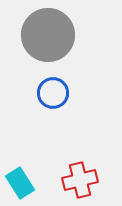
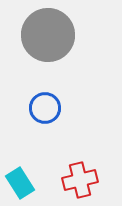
blue circle: moved 8 px left, 15 px down
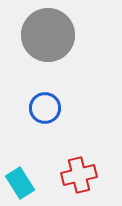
red cross: moved 1 px left, 5 px up
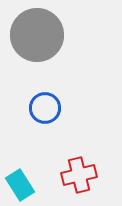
gray circle: moved 11 px left
cyan rectangle: moved 2 px down
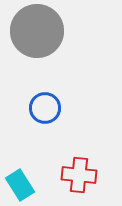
gray circle: moved 4 px up
red cross: rotated 20 degrees clockwise
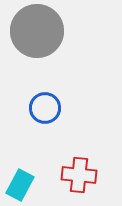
cyan rectangle: rotated 60 degrees clockwise
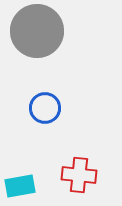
cyan rectangle: moved 1 px down; rotated 52 degrees clockwise
